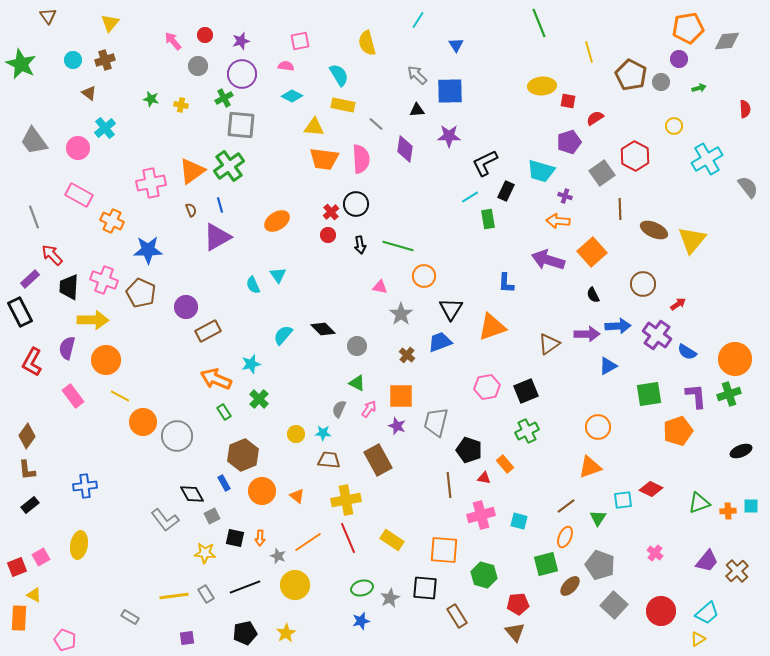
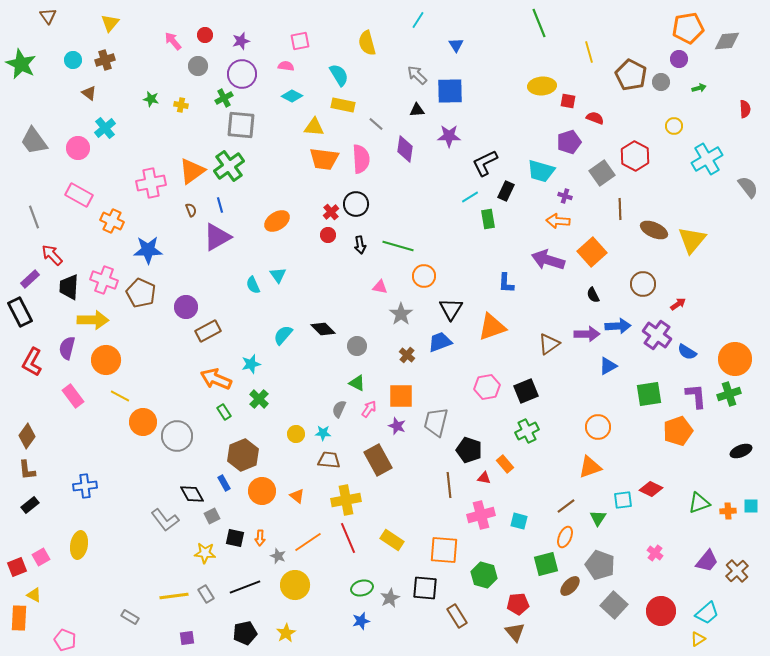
red semicircle at (595, 118): rotated 54 degrees clockwise
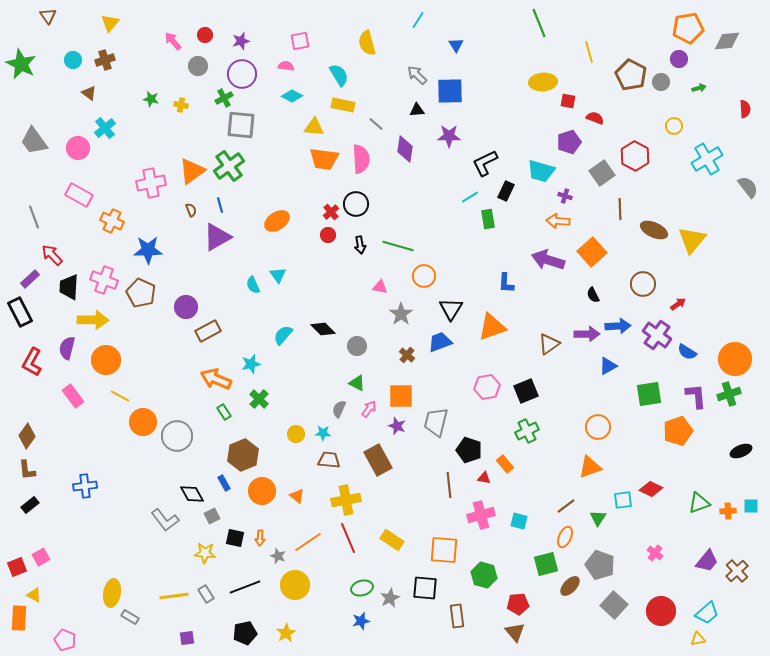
yellow ellipse at (542, 86): moved 1 px right, 4 px up
yellow ellipse at (79, 545): moved 33 px right, 48 px down
brown rectangle at (457, 616): rotated 25 degrees clockwise
yellow triangle at (698, 639): rotated 21 degrees clockwise
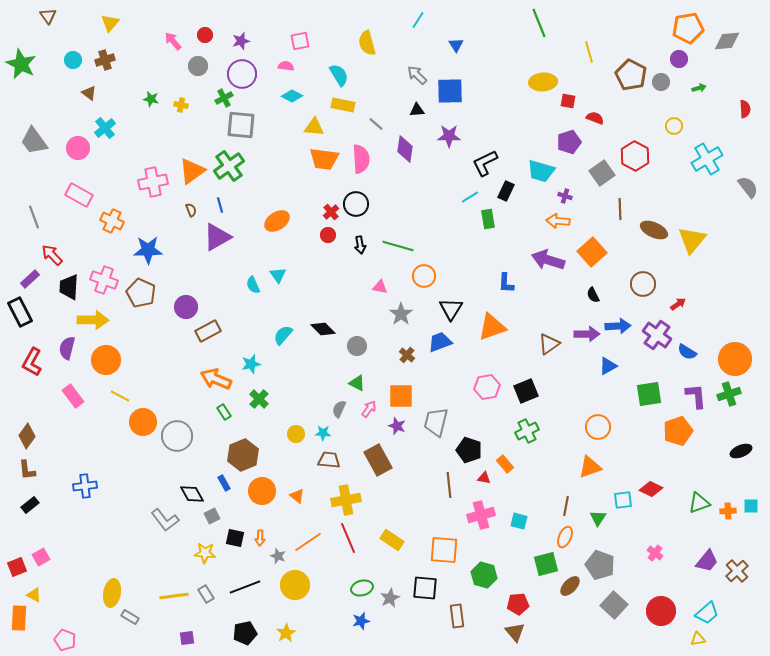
pink cross at (151, 183): moved 2 px right, 1 px up
brown line at (566, 506): rotated 42 degrees counterclockwise
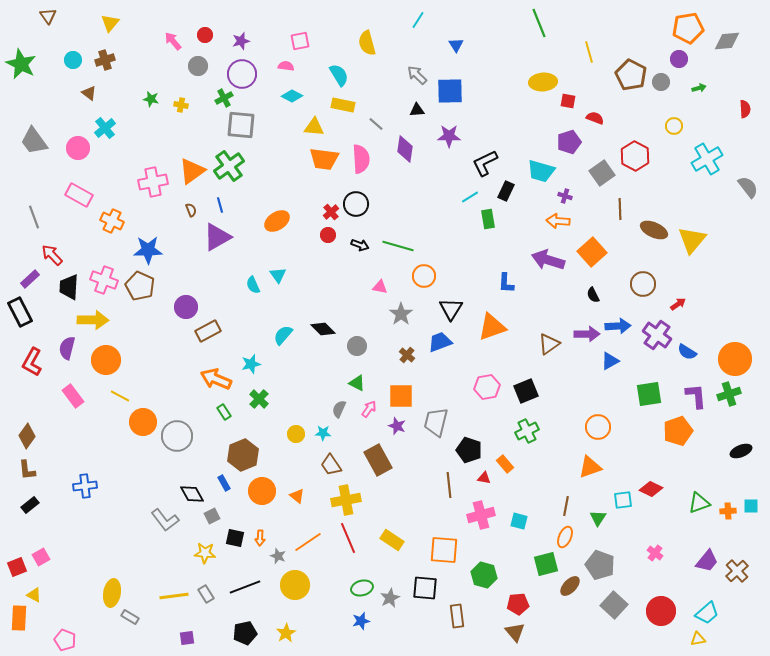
black arrow at (360, 245): rotated 60 degrees counterclockwise
brown pentagon at (141, 293): moved 1 px left, 7 px up
blue triangle at (608, 366): moved 2 px right, 5 px up
brown trapezoid at (329, 460): moved 2 px right, 5 px down; rotated 130 degrees counterclockwise
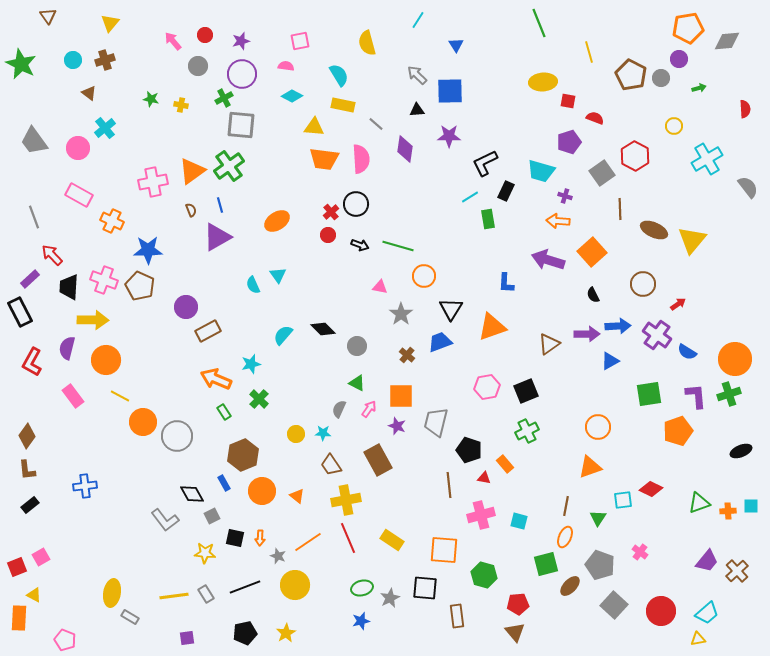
gray circle at (661, 82): moved 4 px up
pink cross at (655, 553): moved 15 px left, 1 px up
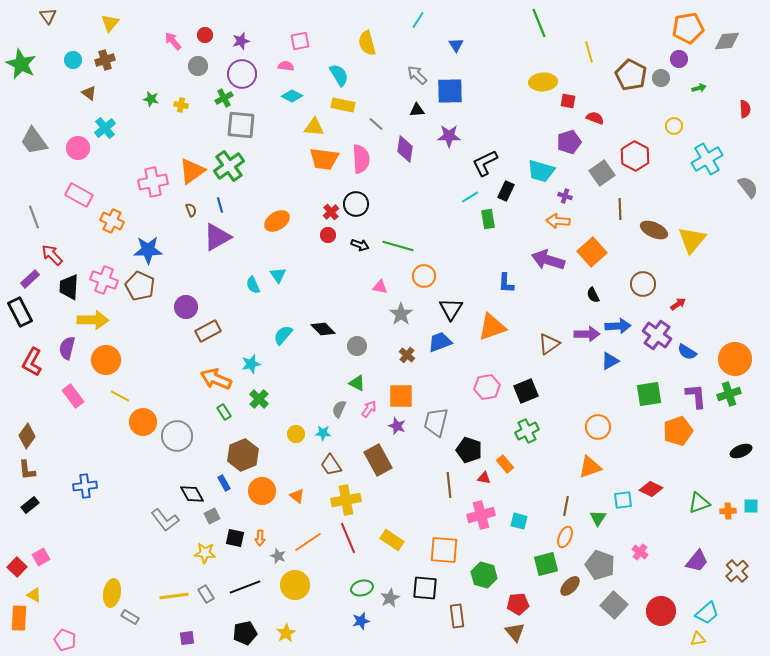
purple trapezoid at (707, 561): moved 10 px left
red square at (17, 567): rotated 24 degrees counterclockwise
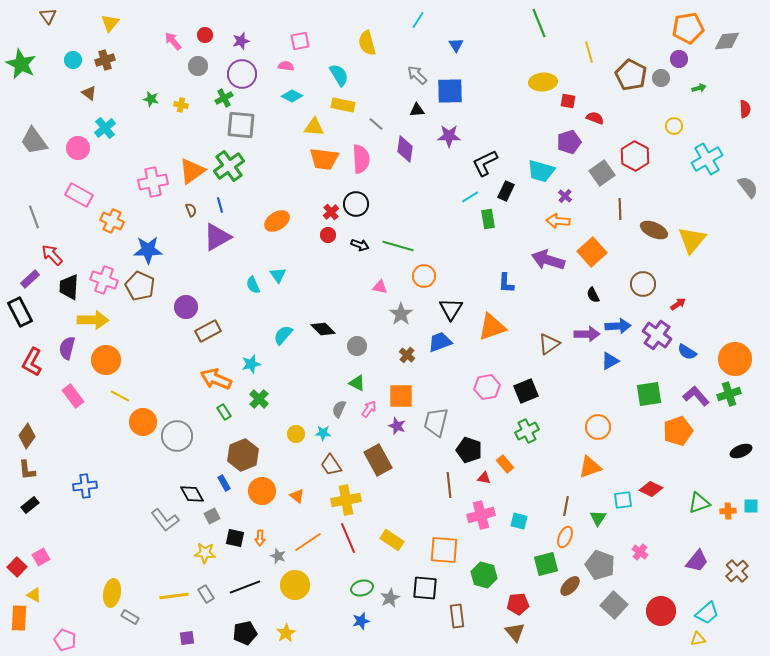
purple cross at (565, 196): rotated 24 degrees clockwise
purple L-shape at (696, 396): rotated 36 degrees counterclockwise
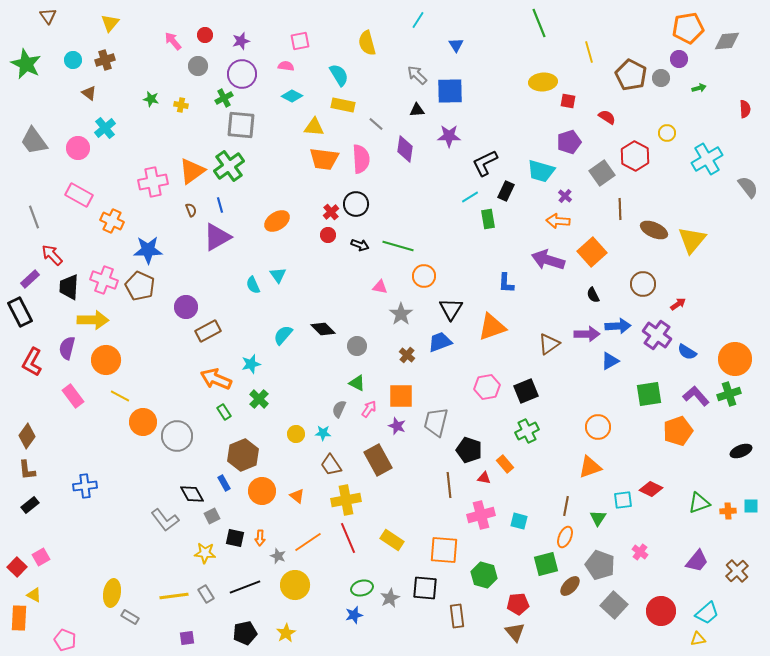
green star at (21, 64): moved 5 px right
red semicircle at (595, 118): moved 12 px right, 1 px up; rotated 12 degrees clockwise
yellow circle at (674, 126): moved 7 px left, 7 px down
blue star at (361, 621): moved 7 px left, 6 px up
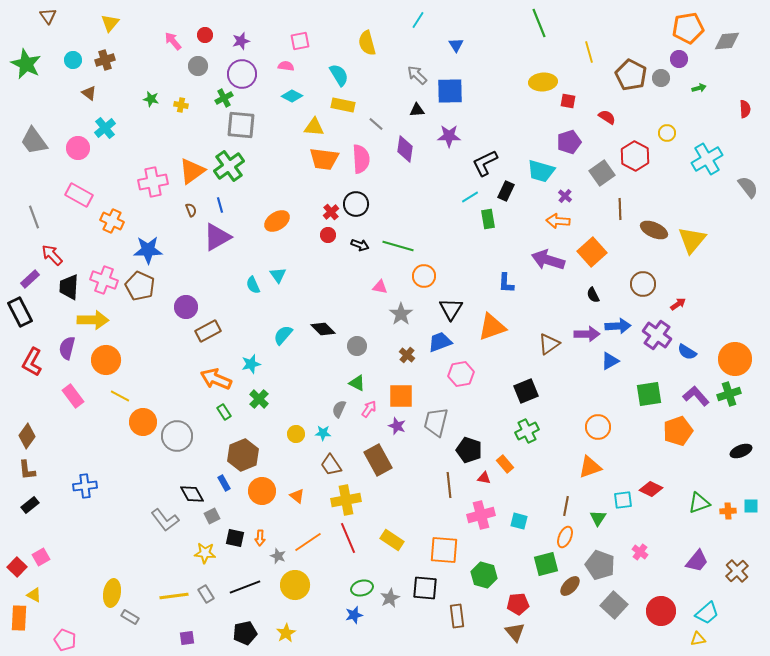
pink hexagon at (487, 387): moved 26 px left, 13 px up
